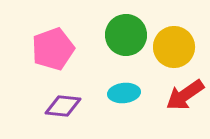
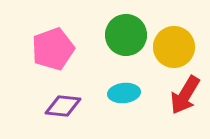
red arrow: rotated 24 degrees counterclockwise
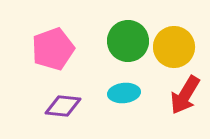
green circle: moved 2 px right, 6 px down
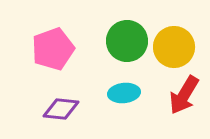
green circle: moved 1 px left
red arrow: moved 1 px left
purple diamond: moved 2 px left, 3 px down
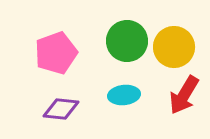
pink pentagon: moved 3 px right, 4 px down
cyan ellipse: moved 2 px down
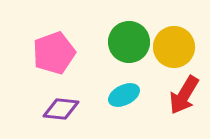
green circle: moved 2 px right, 1 px down
pink pentagon: moved 2 px left
cyan ellipse: rotated 20 degrees counterclockwise
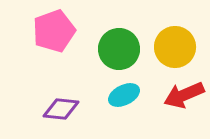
green circle: moved 10 px left, 7 px down
yellow circle: moved 1 px right
pink pentagon: moved 22 px up
red arrow: rotated 36 degrees clockwise
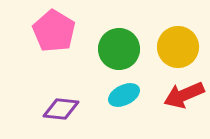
pink pentagon: rotated 21 degrees counterclockwise
yellow circle: moved 3 px right
